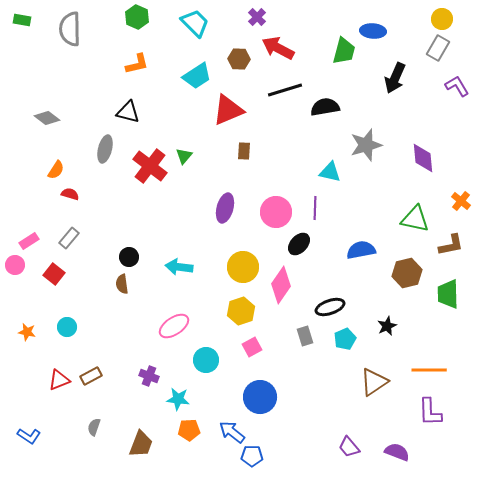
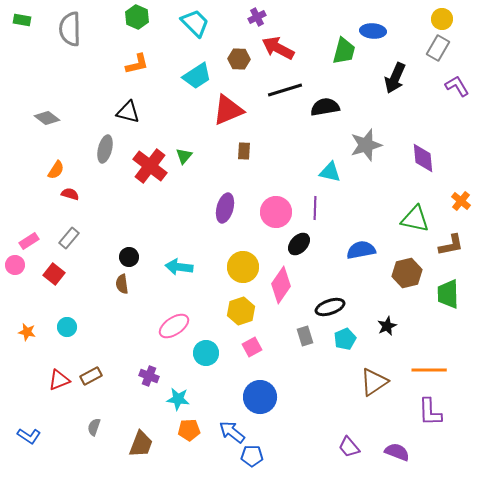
purple cross at (257, 17): rotated 18 degrees clockwise
cyan circle at (206, 360): moved 7 px up
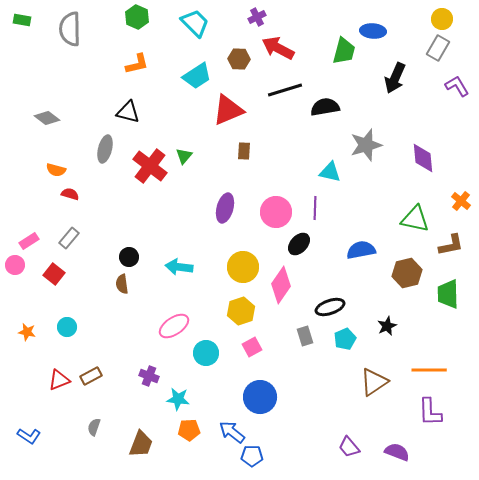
orange semicircle at (56, 170): rotated 72 degrees clockwise
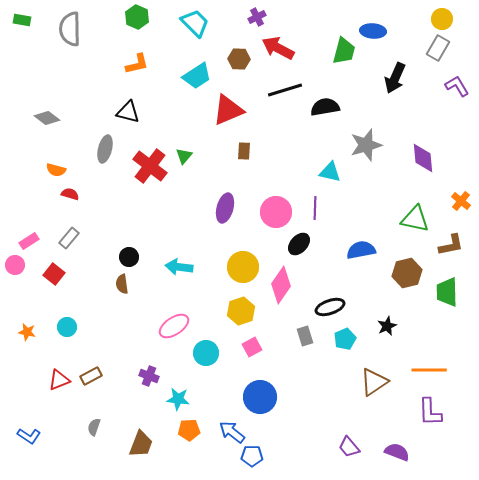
green trapezoid at (448, 294): moved 1 px left, 2 px up
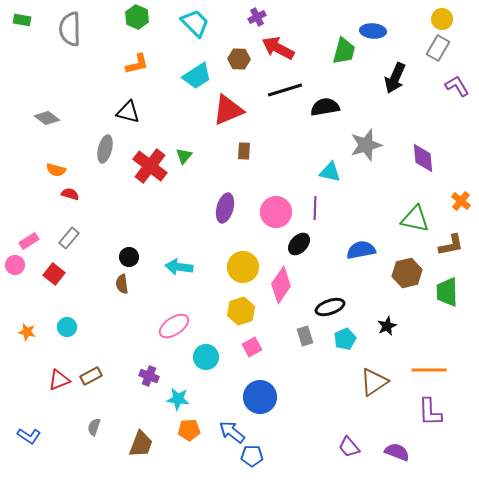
cyan circle at (206, 353): moved 4 px down
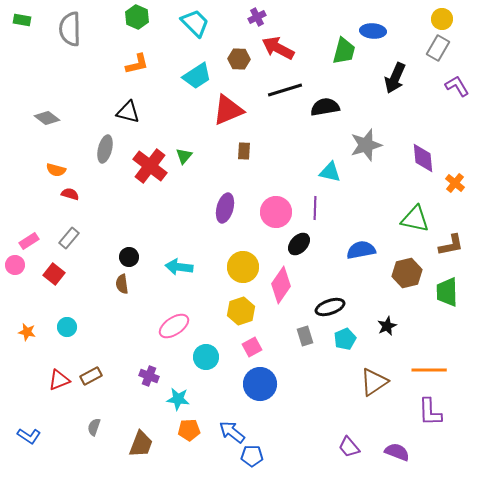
orange cross at (461, 201): moved 6 px left, 18 px up
blue circle at (260, 397): moved 13 px up
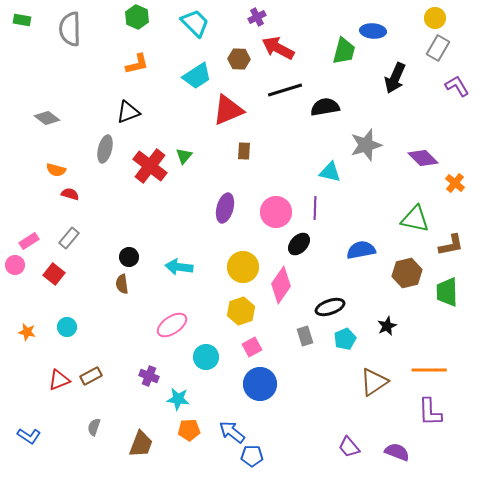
yellow circle at (442, 19): moved 7 px left, 1 px up
black triangle at (128, 112): rotated 35 degrees counterclockwise
purple diamond at (423, 158): rotated 40 degrees counterclockwise
pink ellipse at (174, 326): moved 2 px left, 1 px up
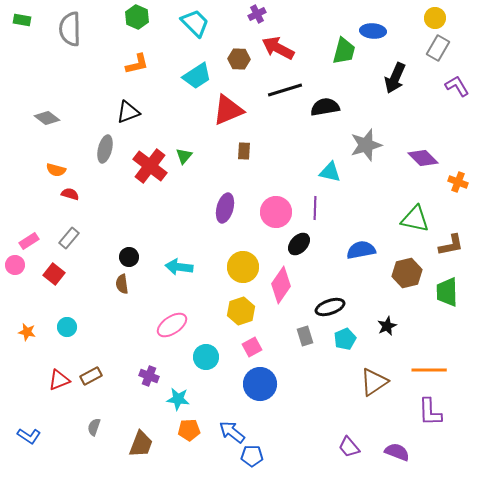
purple cross at (257, 17): moved 3 px up
orange cross at (455, 183): moved 3 px right, 1 px up; rotated 18 degrees counterclockwise
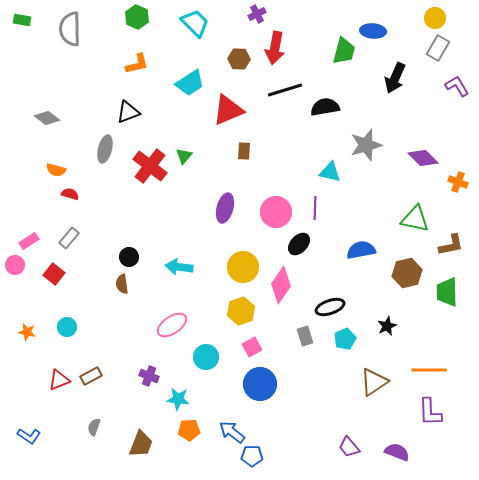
red arrow at (278, 48): moved 3 px left; rotated 108 degrees counterclockwise
cyan trapezoid at (197, 76): moved 7 px left, 7 px down
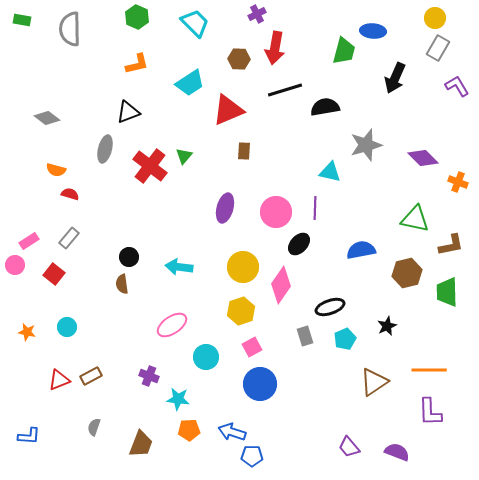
blue arrow at (232, 432): rotated 20 degrees counterclockwise
blue L-shape at (29, 436): rotated 30 degrees counterclockwise
